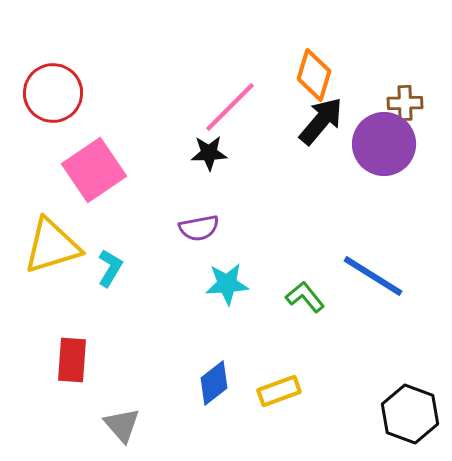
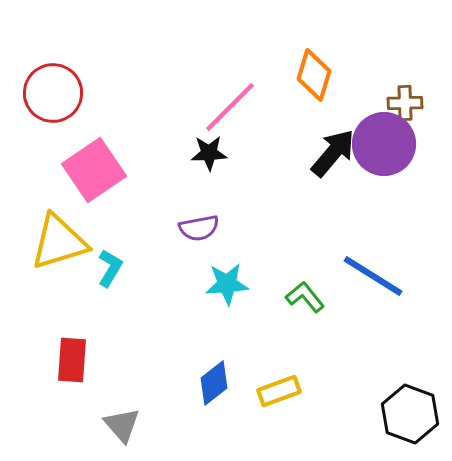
black arrow: moved 12 px right, 32 px down
yellow triangle: moved 7 px right, 4 px up
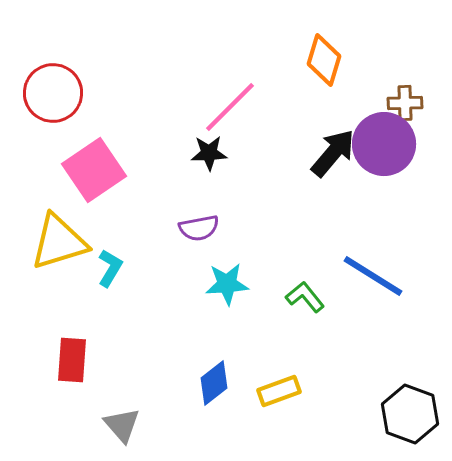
orange diamond: moved 10 px right, 15 px up
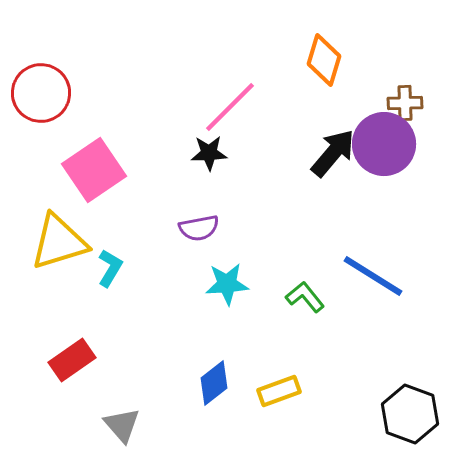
red circle: moved 12 px left
red rectangle: rotated 51 degrees clockwise
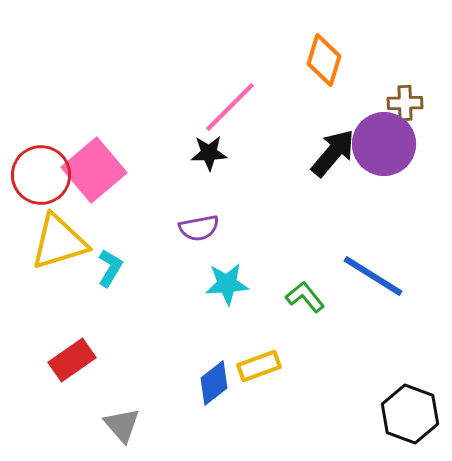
red circle: moved 82 px down
pink square: rotated 6 degrees counterclockwise
yellow rectangle: moved 20 px left, 25 px up
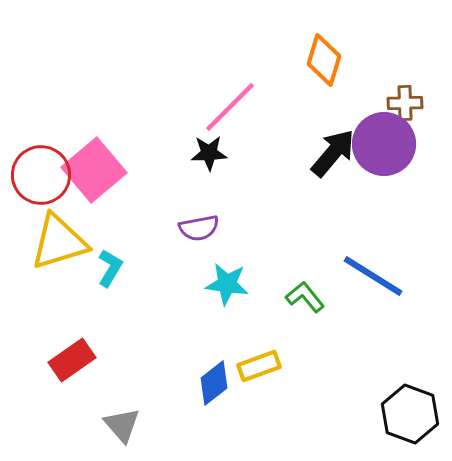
cyan star: rotated 12 degrees clockwise
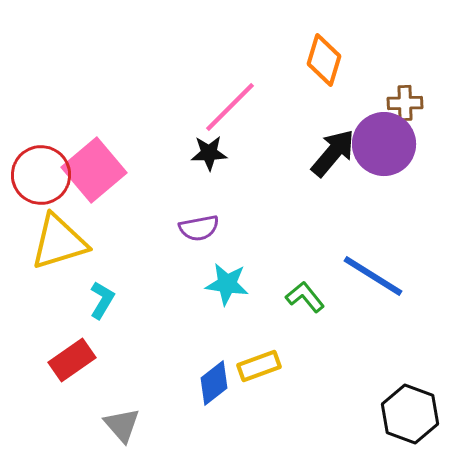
cyan L-shape: moved 8 px left, 32 px down
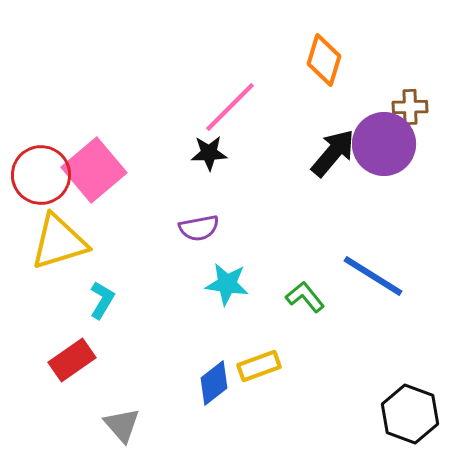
brown cross: moved 5 px right, 4 px down
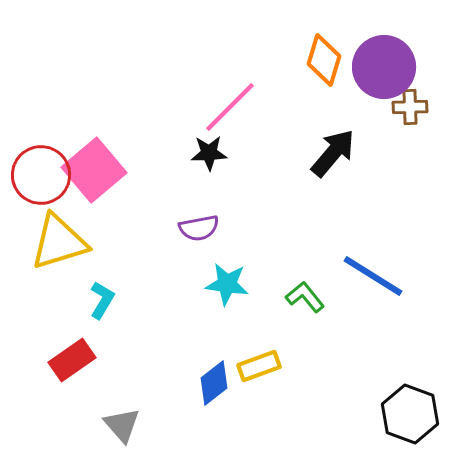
purple circle: moved 77 px up
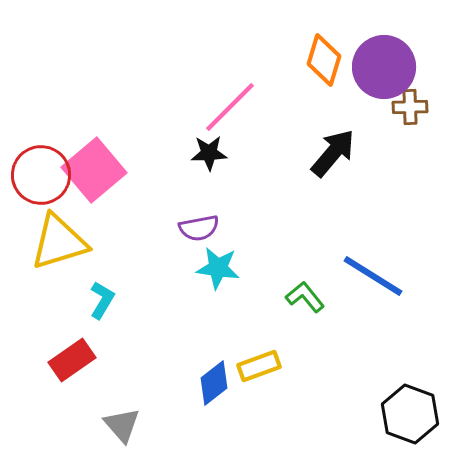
cyan star: moved 9 px left, 16 px up
